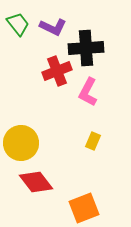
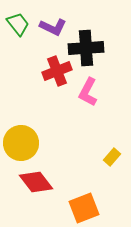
yellow rectangle: moved 19 px right, 16 px down; rotated 18 degrees clockwise
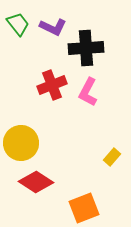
red cross: moved 5 px left, 14 px down
red diamond: rotated 20 degrees counterclockwise
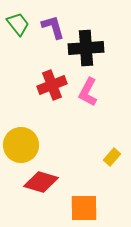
purple L-shape: rotated 132 degrees counterclockwise
yellow circle: moved 2 px down
red diamond: moved 5 px right; rotated 16 degrees counterclockwise
orange square: rotated 20 degrees clockwise
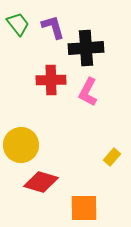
red cross: moved 1 px left, 5 px up; rotated 20 degrees clockwise
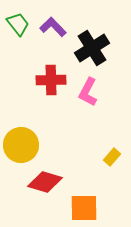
purple L-shape: rotated 28 degrees counterclockwise
black cross: moved 6 px right; rotated 28 degrees counterclockwise
red diamond: moved 4 px right
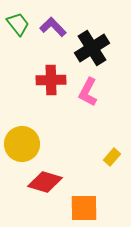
yellow circle: moved 1 px right, 1 px up
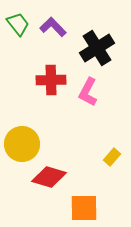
black cross: moved 5 px right
red diamond: moved 4 px right, 5 px up
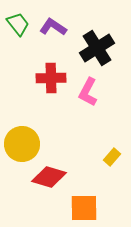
purple L-shape: rotated 12 degrees counterclockwise
red cross: moved 2 px up
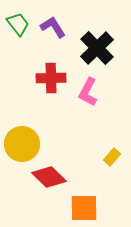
purple L-shape: rotated 24 degrees clockwise
black cross: rotated 12 degrees counterclockwise
red diamond: rotated 28 degrees clockwise
